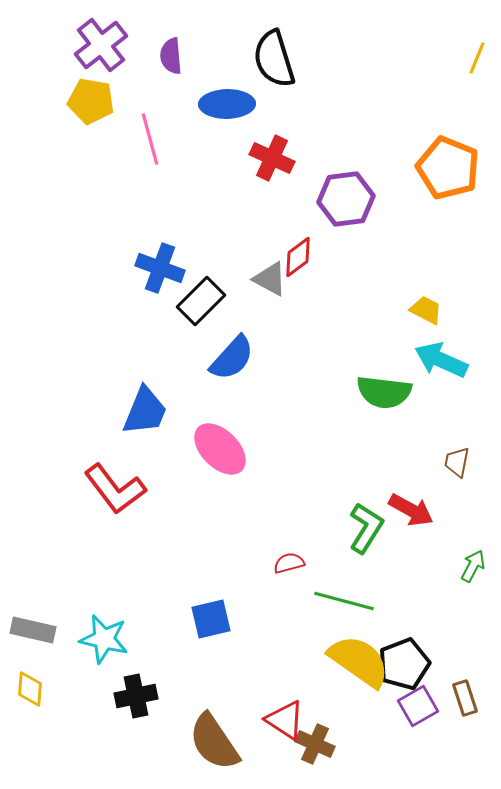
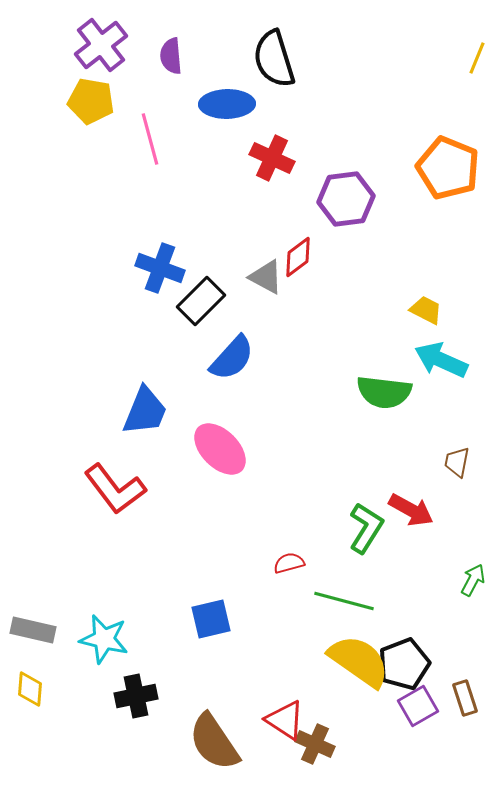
gray triangle: moved 4 px left, 2 px up
green arrow: moved 14 px down
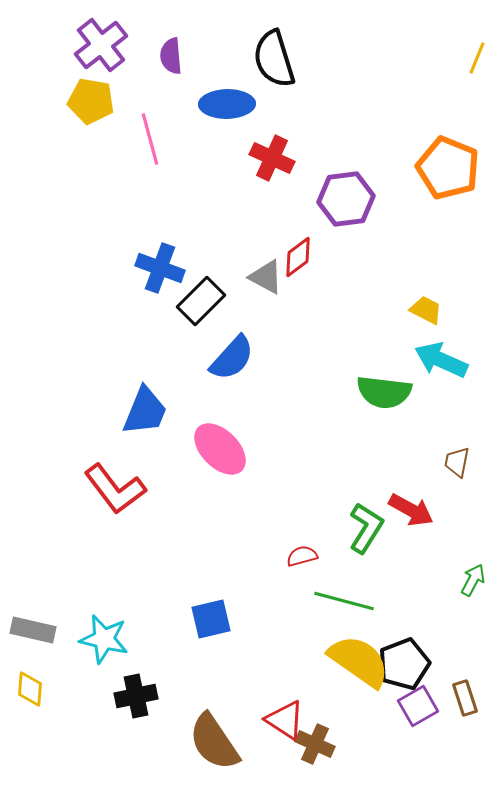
red semicircle: moved 13 px right, 7 px up
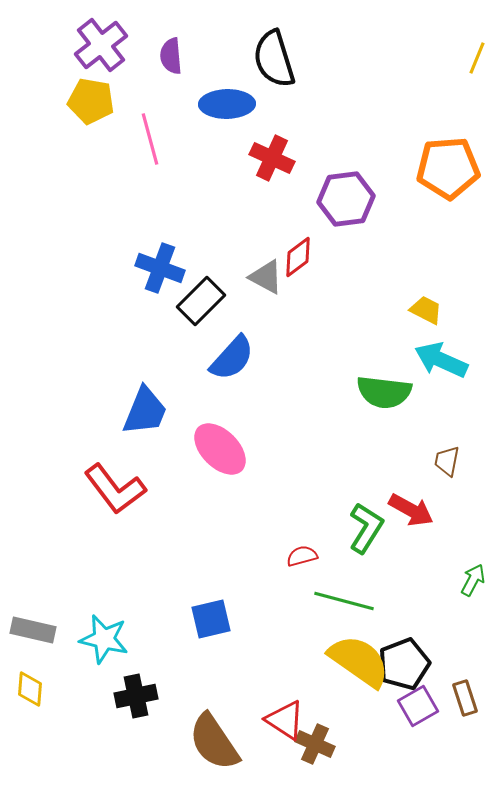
orange pentagon: rotated 26 degrees counterclockwise
brown trapezoid: moved 10 px left, 1 px up
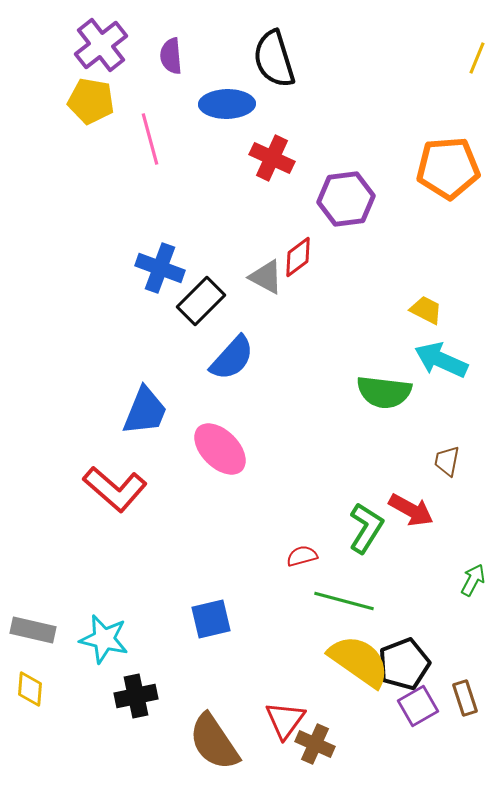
red L-shape: rotated 12 degrees counterclockwise
red triangle: rotated 33 degrees clockwise
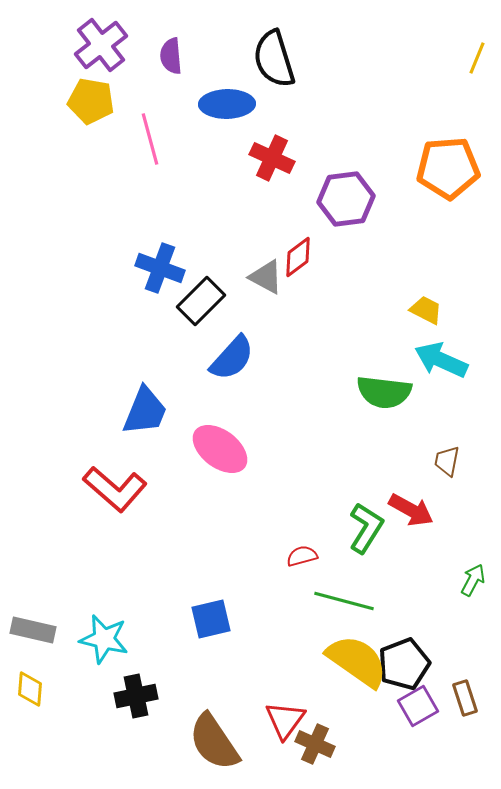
pink ellipse: rotated 8 degrees counterclockwise
yellow semicircle: moved 2 px left
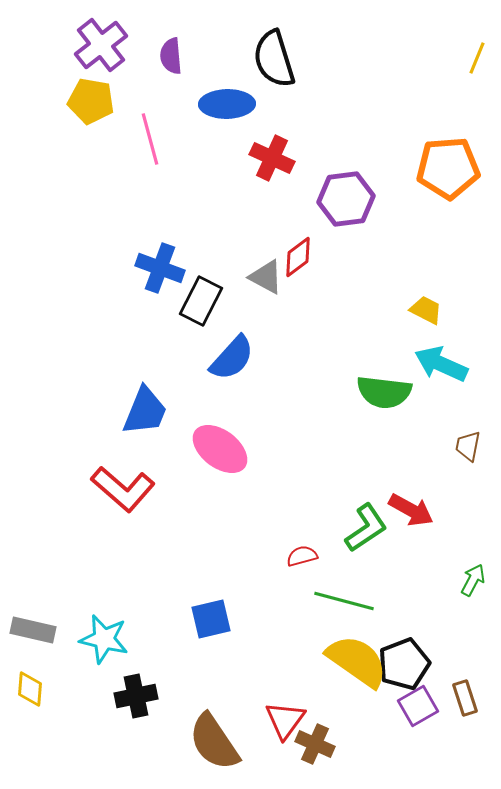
black rectangle: rotated 18 degrees counterclockwise
cyan arrow: moved 4 px down
brown trapezoid: moved 21 px right, 15 px up
red L-shape: moved 8 px right
green L-shape: rotated 24 degrees clockwise
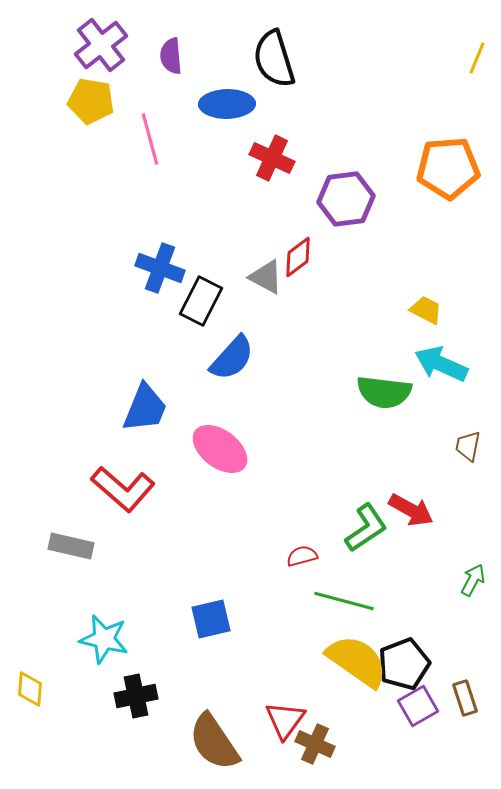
blue trapezoid: moved 3 px up
gray rectangle: moved 38 px right, 84 px up
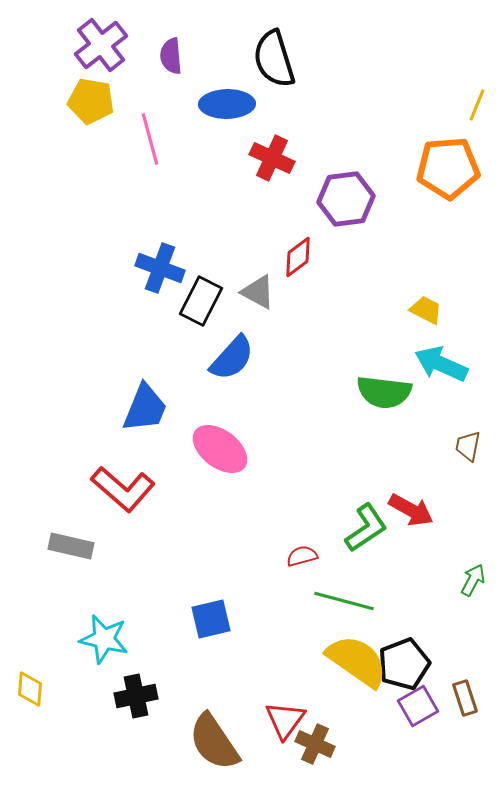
yellow line: moved 47 px down
gray triangle: moved 8 px left, 15 px down
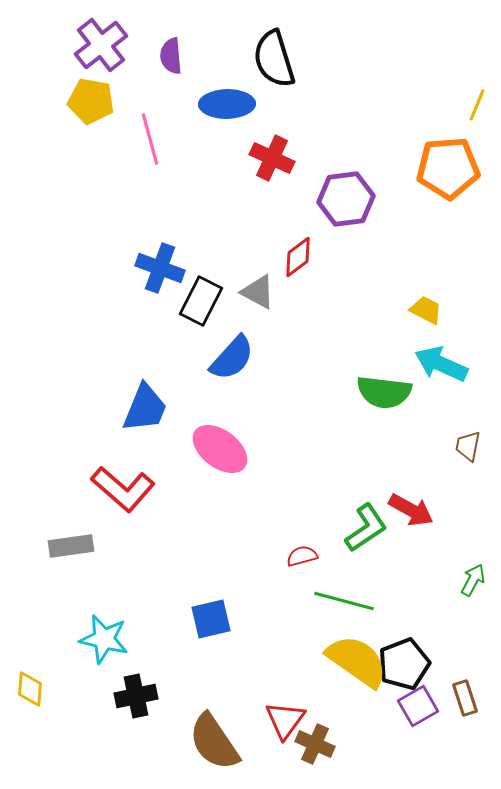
gray rectangle: rotated 21 degrees counterclockwise
